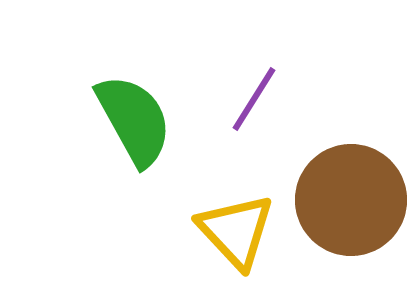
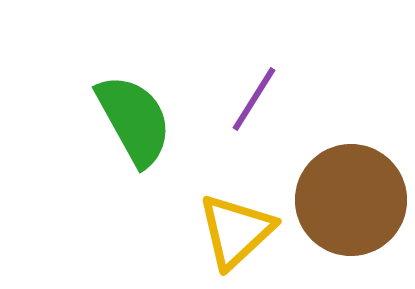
yellow triangle: rotated 30 degrees clockwise
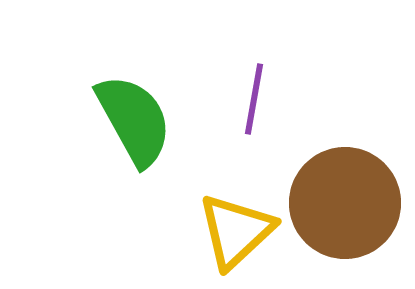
purple line: rotated 22 degrees counterclockwise
brown circle: moved 6 px left, 3 px down
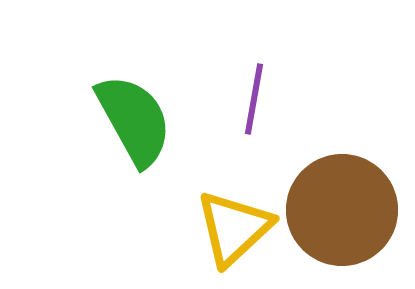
brown circle: moved 3 px left, 7 px down
yellow triangle: moved 2 px left, 3 px up
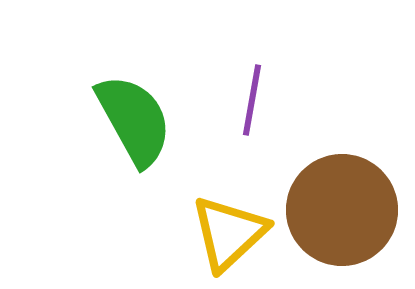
purple line: moved 2 px left, 1 px down
yellow triangle: moved 5 px left, 5 px down
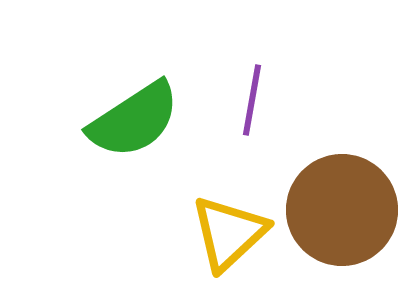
green semicircle: rotated 86 degrees clockwise
